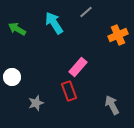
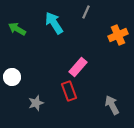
gray line: rotated 24 degrees counterclockwise
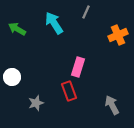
pink rectangle: rotated 24 degrees counterclockwise
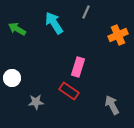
white circle: moved 1 px down
red rectangle: rotated 36 degrees counterclockwise
gray star: moved 1 px up; rotated 14 degrees clockwise
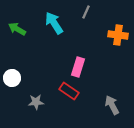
orange cross: rotated 30 degrees clockwise
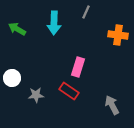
cyan arrow: rotated 145 degrees counterclockwise
gray star: moved 7 px up
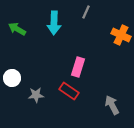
orange cross: moved 3 px right; rotated 18 degrees clockwise
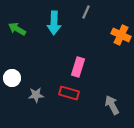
red rectangle: moved 2 px down; rotated 18 degrees counterclockwise
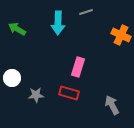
gray line: rotated 48 degrees clockwise
cyan arrow: moved 4 px right
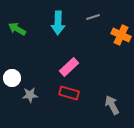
gray line: moved 7 px right, 5 px down
pink rectangle: moved 9 px left; rotated 30 degrees clockwise
gray star: moved 6 px left
